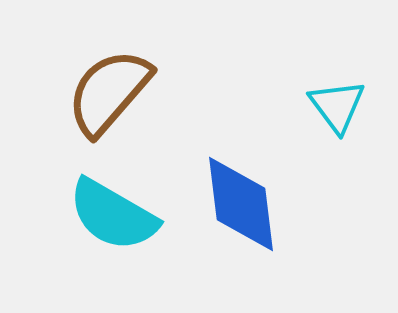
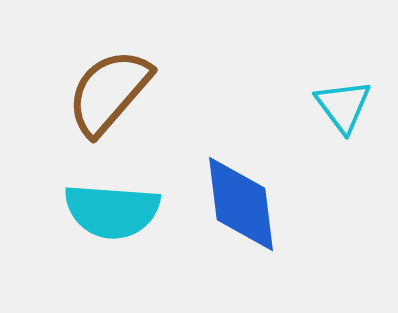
cyan triangle: moved 6 px right
cyan semicircle: moved 1 px left, 4 px up; rotated 26 degrees counterclockwise
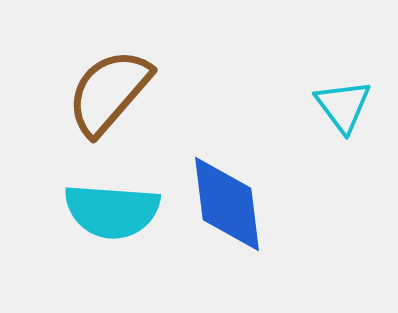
blue diamond: moved 14 px left
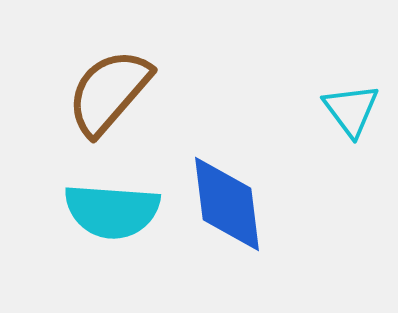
cyan triangle: moved 8 px right, 4 px down
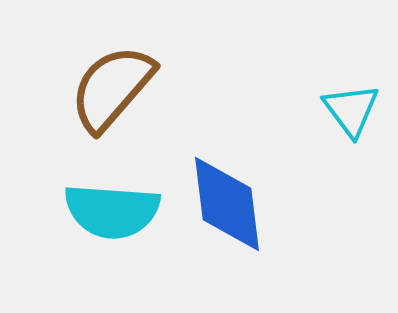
brown semicircle: moved 3 px right, 4 px up
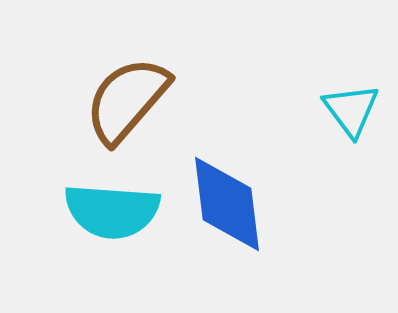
brown semicircle: moved 15 px right, 12 px down
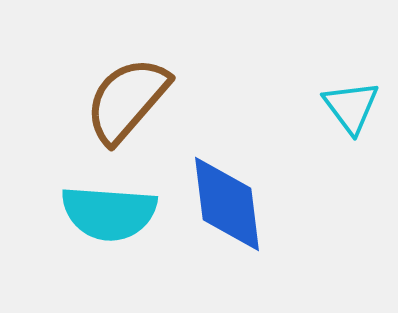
cyan triangle: moved 3 px up
cyan semicircle: moved 3 px left, 2 px down
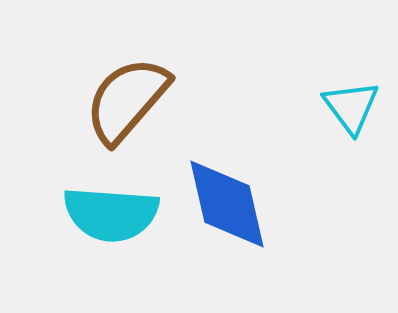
blue diamond: rotated 6 degrees counterclockwise
cyan semicircle: moved 2 px right, 1 px down
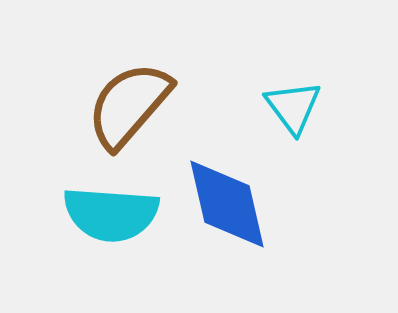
brown semicircle: moved 2 px right, 5 px down
cyan triangle: moved 58 px left
